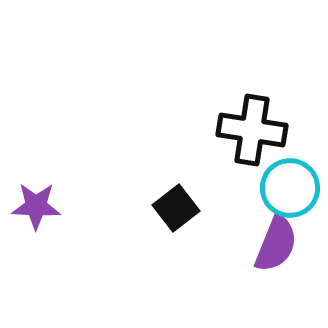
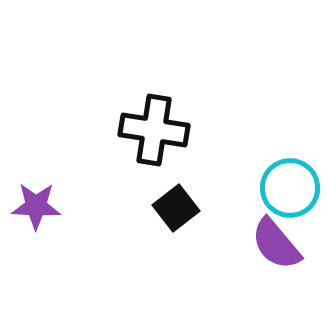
black cross: moved 98 px left
purple semicircle: rotated 118 degrees clockwise
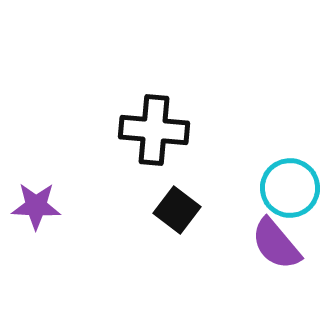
black cross: rotated 4 degrees counterclockwise
black square: moved 1 px right, 2 px down; rotated 15 degrees counterclockwise
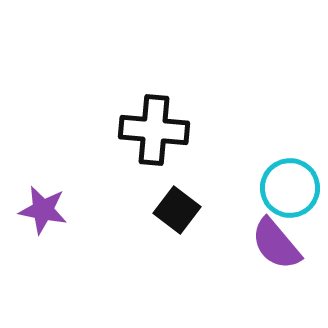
purple star: moved 7 px right, 4 px down; rotated 9 degrees clockwise
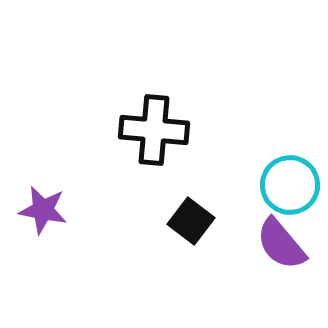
cyan circle: moved 3 px up
black square: moved 14 px right, 11 px down
purple semicircle: moved 5 px right
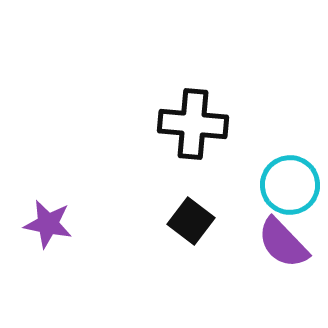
black cross: moved 39 px right, 6 px up
purple star: moved 5 px right, 14 px down
purple semicircle: moved 2 px right, 1 px up; rotated 4 degrees counterclockwise
